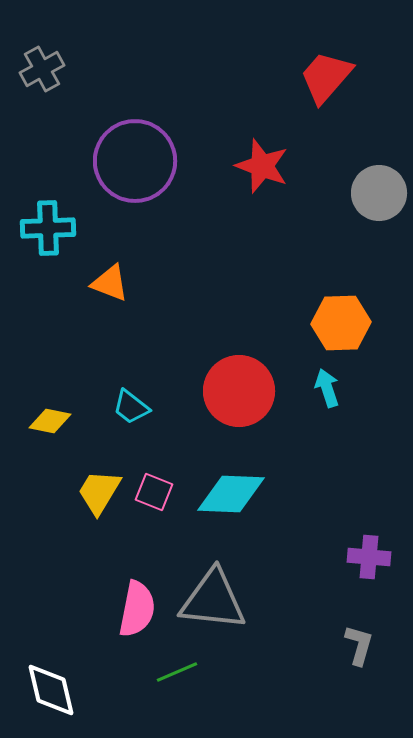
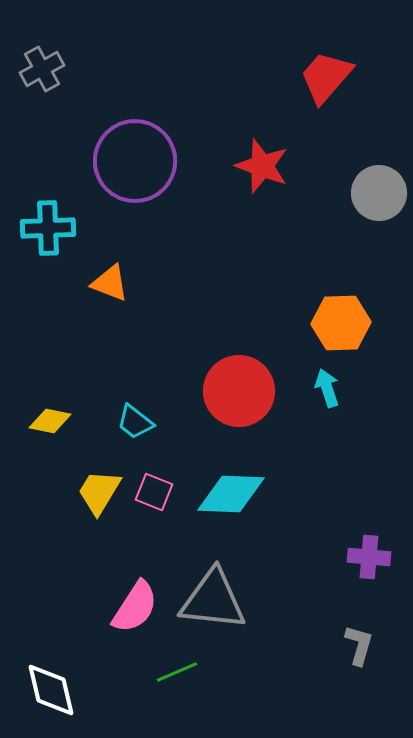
cyan trapezoid: moved 4 px right, 15 px down
pink semicircle: moved 2 px left, 2 px up; rotated 22 degrees clockwise
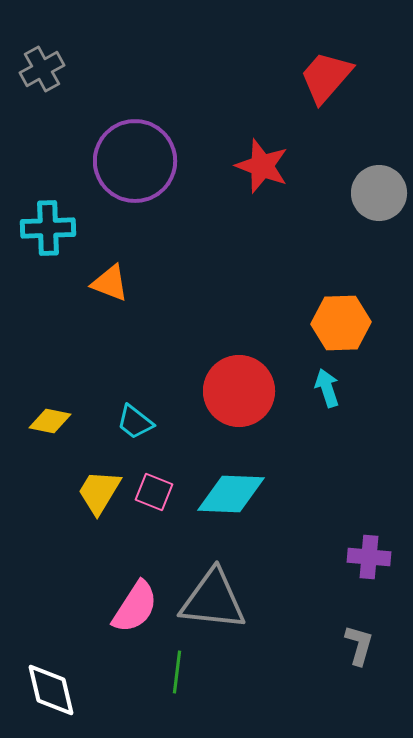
green line: rotated 60 degrees counterclockwise
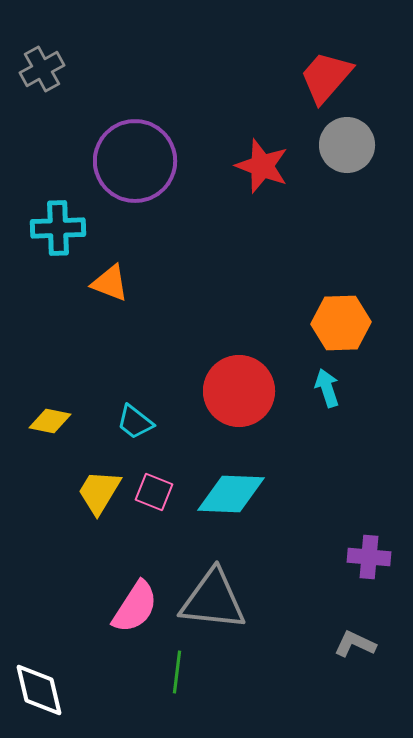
gray circle: moved 32 px left, 48 px up
cyan cross: moved 10 px right
gray L-shape: moved 4 px left, 1 px up; rotated 81 degrees counterclockwise
white diamond: moved 12 px left
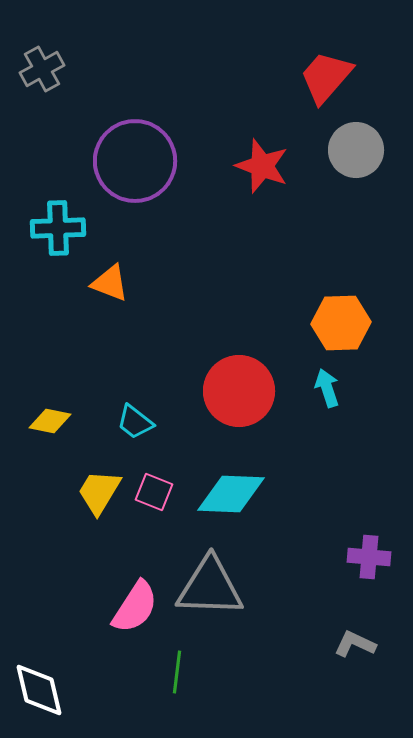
gray circle: moved 9 px right, 5 px down
gray triangle: moved 3 px left, 13 px up; rotated 4 degrees counterclockwise
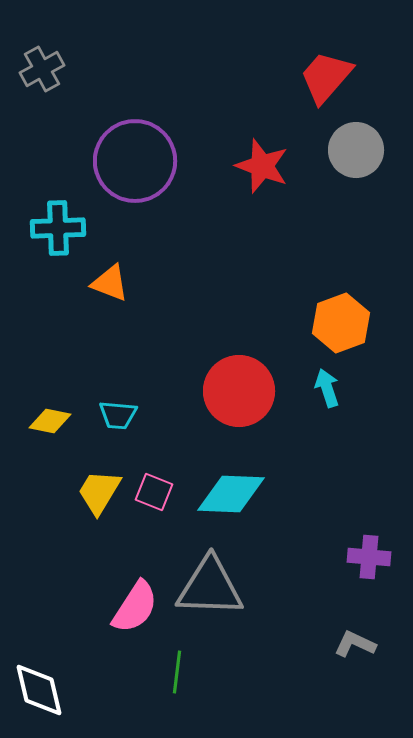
orange hexagon: rotated 18 degrees counterclockwise
cyan trapezoid: moved 17 px left, 7 px up; rotated 33 degrees counterclockwise
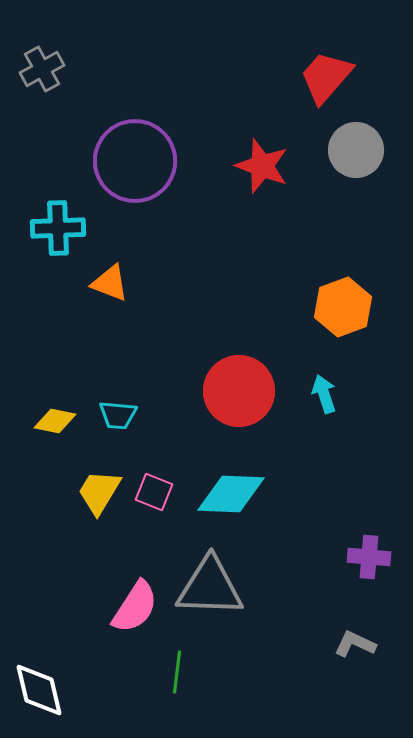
orange hexagon: moved 2 px right, 16 px up
cyan arrow: moved 3 px left, 6 px down
yellow diamond: moved 5 px right
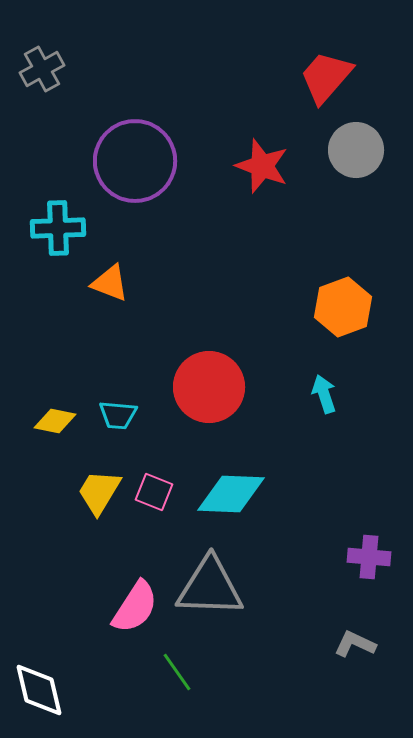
red circle: moved 30 px left, 4 px up
green line: rotated 42 degrees counterclockwise
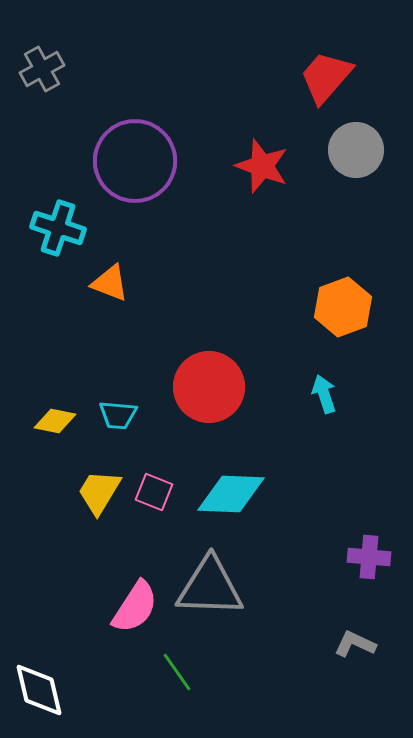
cyan cross: rotated 20 degrees clockwise
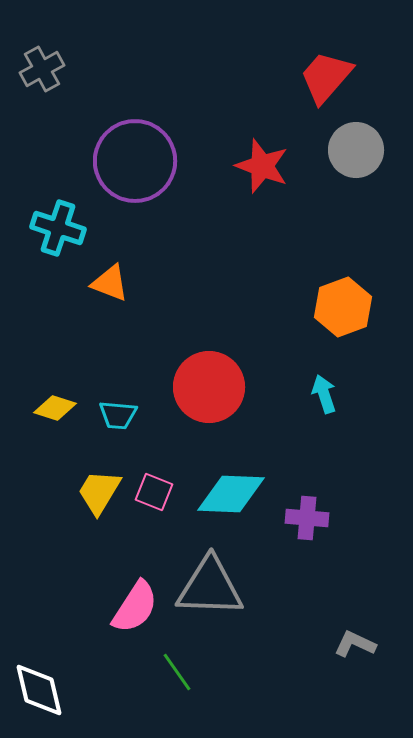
yellow diamond: moved 13 px up; rotated 6 degrees clockwise
purple cross: moved 62 px left, 39 px up
